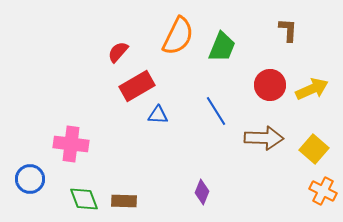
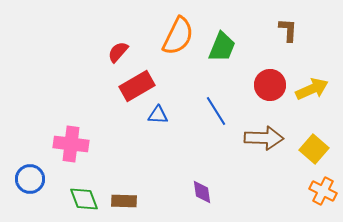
purple diamond: rotated 30 degrees counterclockwise
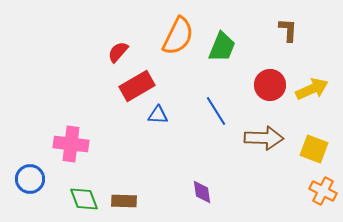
yellow square: rotated 20 degrees counterclockwise
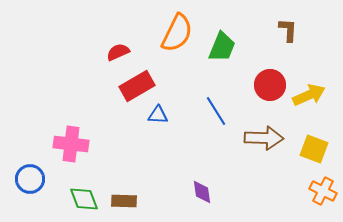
orange semicircle: moved 1 px left, 3 px up
red semicircle: rotated 25 degrees clockwise
yellow arrow: moved 3 px left, 6 px down
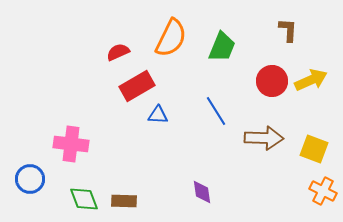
orange semicircle: moved 6 px left, 5 px down
red circle: moved 2 px right, 4 px up
yellow arrow: moved 2 px right, 15 px up
